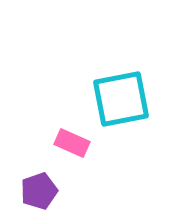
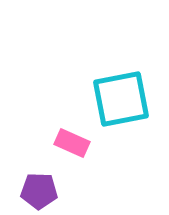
purple pentagon: rotated 21 degrees clockwise
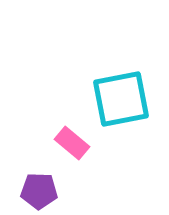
pink rectangle: rotated 16 degrees clockwise
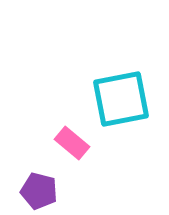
purple pentagon: rotated 12 degrees clockwise
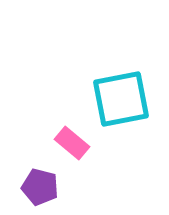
purple pentagon: moved 1 px right, 4 px up
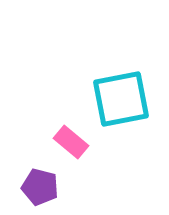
pink rectangle: moved 1 px left, 1 px up
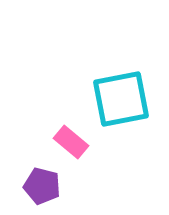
purple pentagon: moved 2 px right, 1 px up
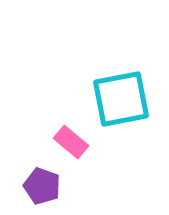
purple pentagon: rotated 6 degrees clockwise
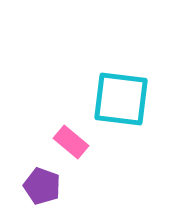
cyan square: rotated 18 degrees clockwise
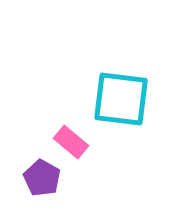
purple pentagon: moved 8 px up; rotated 9 degrees clockwise
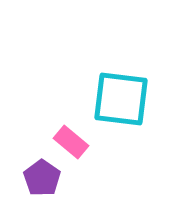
purple pentagon: rotated 6 degrees clockwise
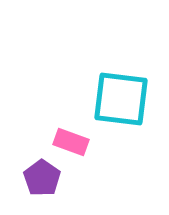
pink rectangle: rotated 20 degrees counterclockwise
